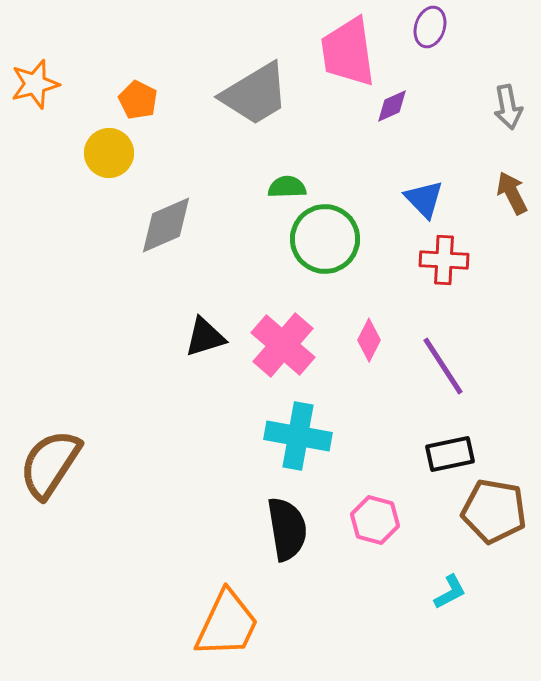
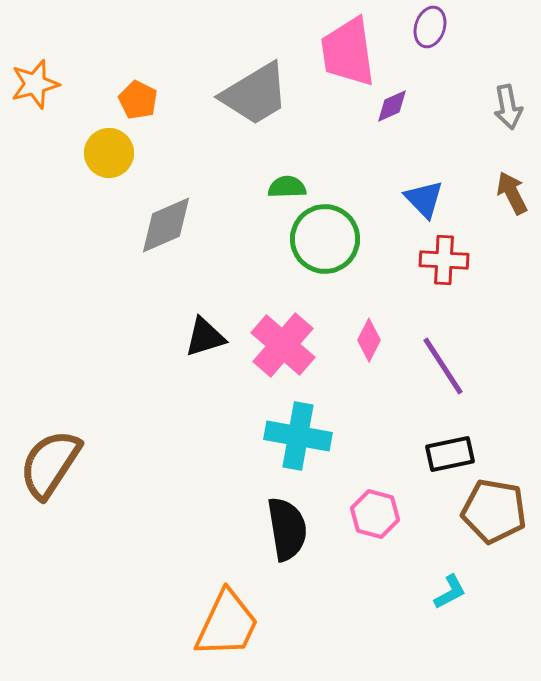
pink hexagon: moved 6 px up
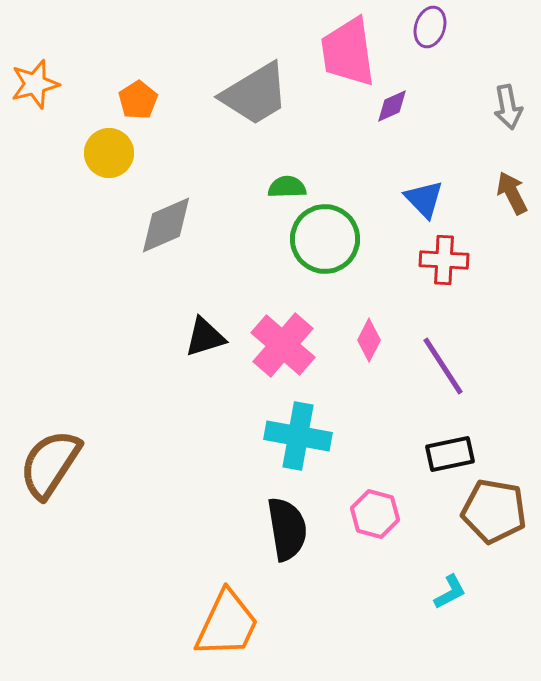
orange pentagon: rotated 12 degrees clockwise
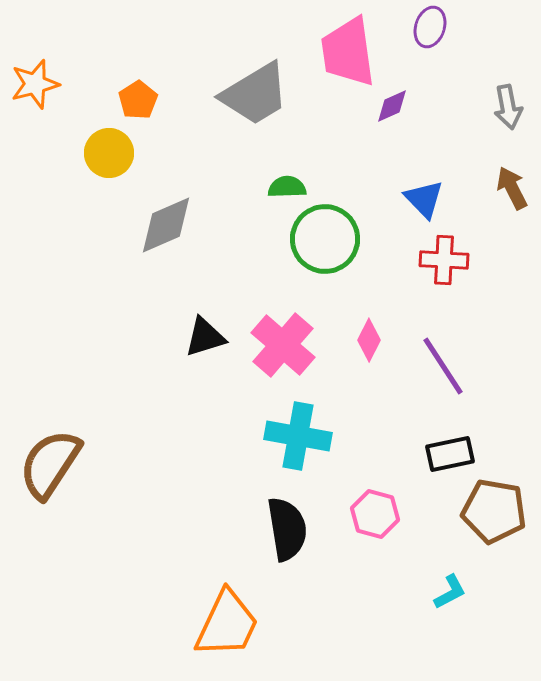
brown arrow: moved 5 px up
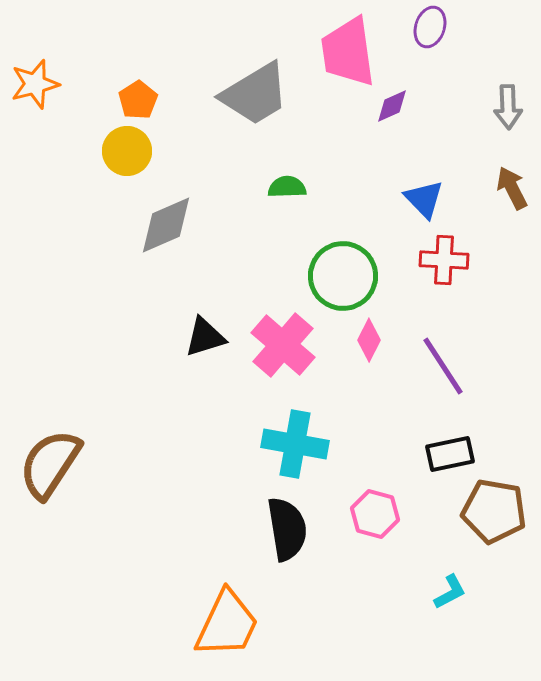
gray arrow: rotated 9 degrees clockwise
yellow circle: moved 18 px right, 2 px up
green circle: moved 18 px right, 37 px down
cyan cross: moved 3 px left, 8 px down
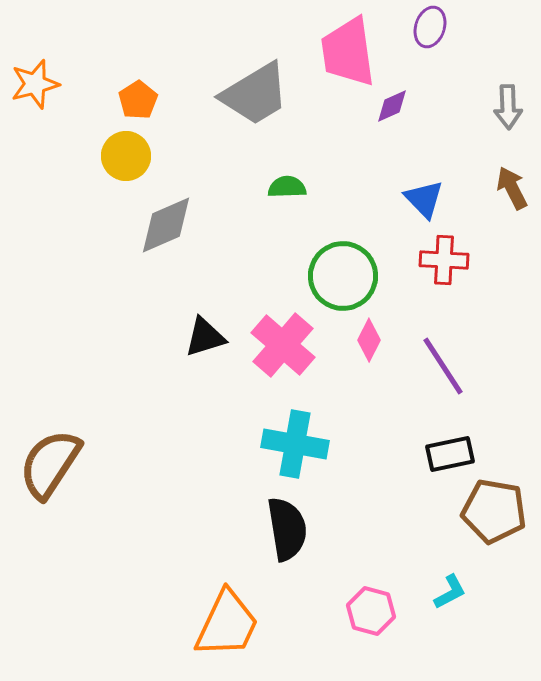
yellow circle: moved 1 px left, 5 px down
pink hexagon: moved 4 px left, 97 px down
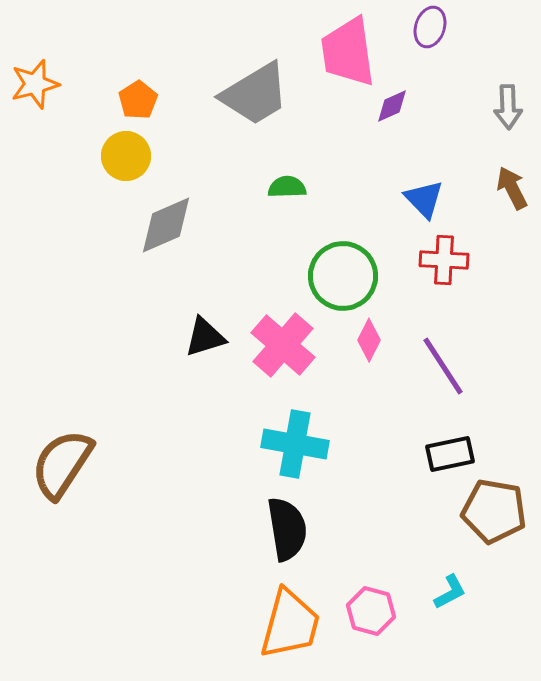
brown semicircle: moved 12 px right
orange trapezoid: moved 63 px right; rotated 10 degrees counterclockwise
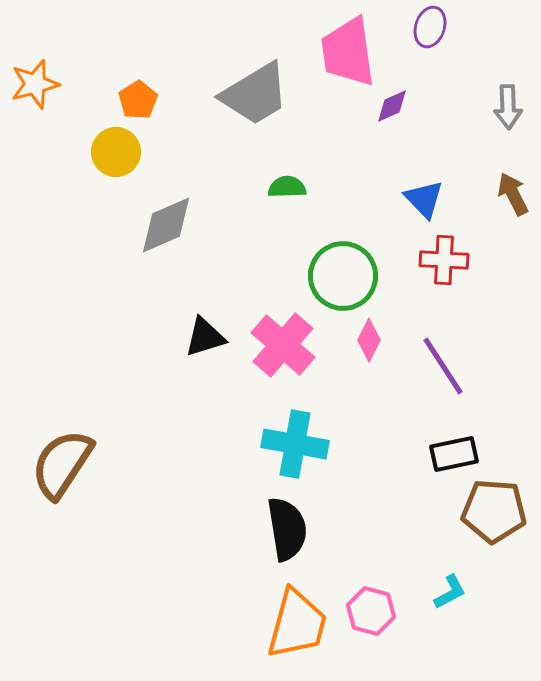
yellow circle: moved 10 px left, 4 px up
brown arrow: moved 1 px right, 6 px down
black rectangle: moved 4 px right
brown pentagon: rotated 6 degrees counterclockwise
orange trapezoid: moved 7 px right
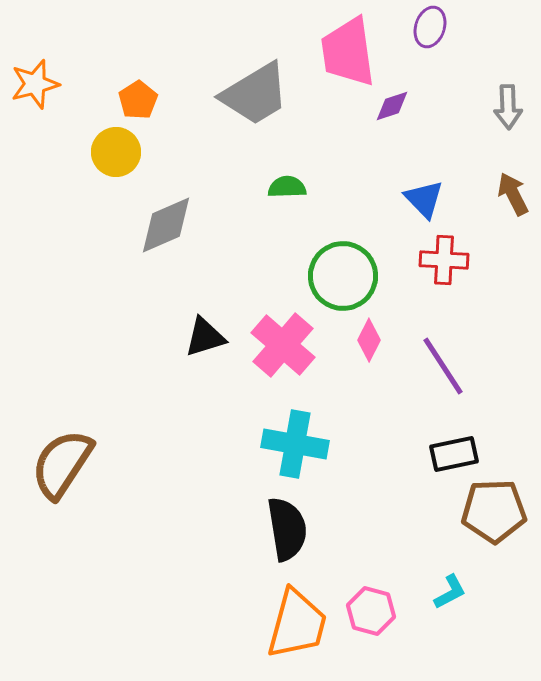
purple diamond: rotated 6 degrees clockwise
brown pentagon: rotated 6 degrees counterclockwise
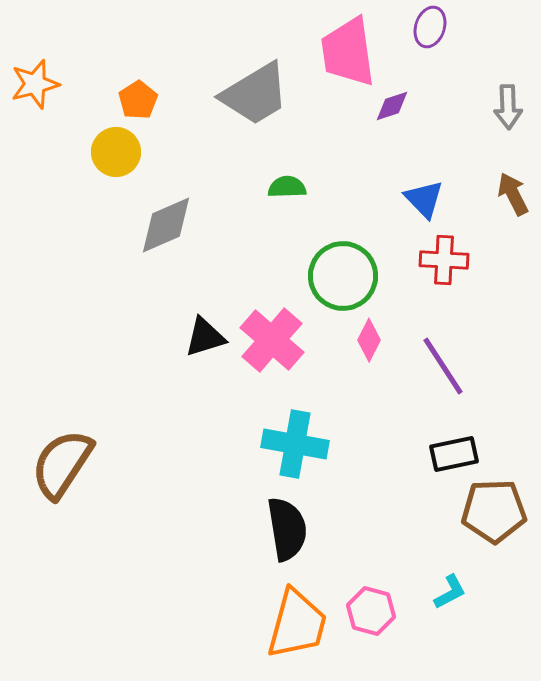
pink cross: moved 11 px left, 5 px up
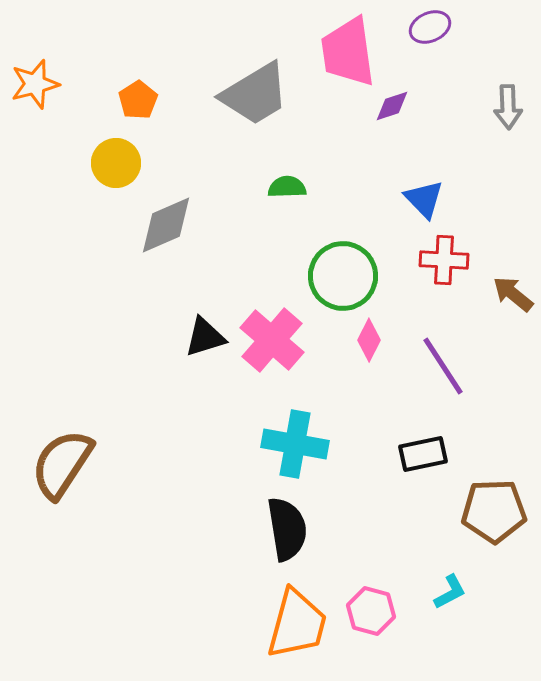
purple ellipse: rotated 48 degrees clockwise
yellow circle: moved 11 px down
brown arrow: moved 100 px down; rotated 24 degrees counterclockwise
black rectangle: moved 31 px left
